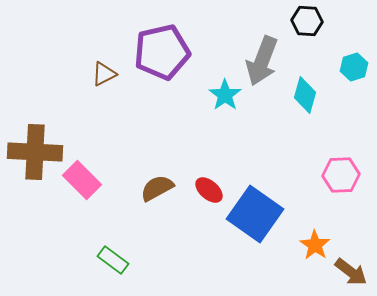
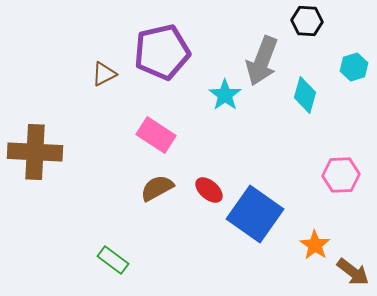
pink rectangle: moved 74 px right, 45 px up; rotated 12 degrees counterclockwise
brown arrow: moved 2 px right
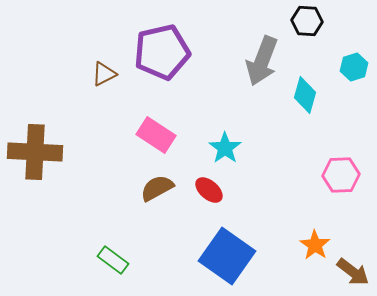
cyan star: moved 53 px down
blue square: moved 28 px left, 42 px down
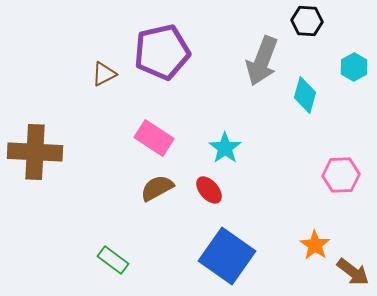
cyan hexagon: rotated 12 degrees counterclockwise
pink rectangle: moved 2 px left, 3 px down
red ellipse: rotated 8 degrees clockwise
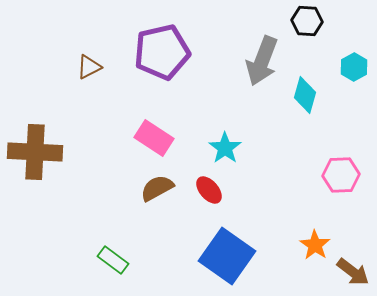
brown triangle: moved 15 px left, 7 px up
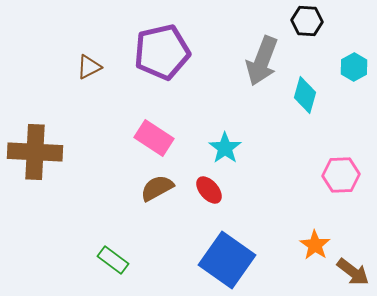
blue square: moved 4 px down
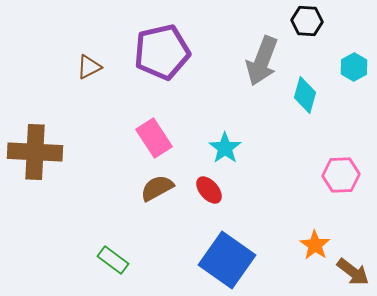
pink rectangle: rotated 24 degrees clockwise
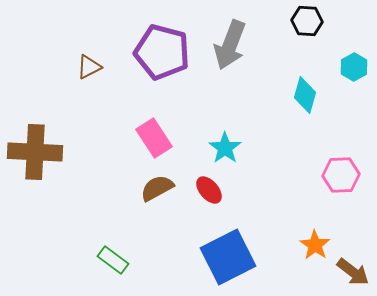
purple pentagon: rotated 28 degrees clockwise
gray arrow: moved 32 px left, 16 px up
blue square: moved 1 px right, 3 px up; rotated 28 degrees clockwise
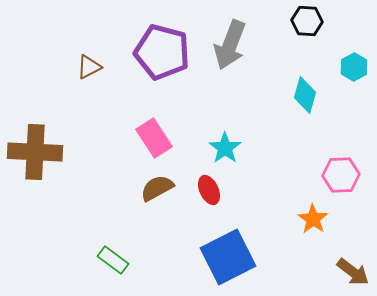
red ellipse: rotated 16 degrees clockwise
orange star: moved 2 px left, 26 px up
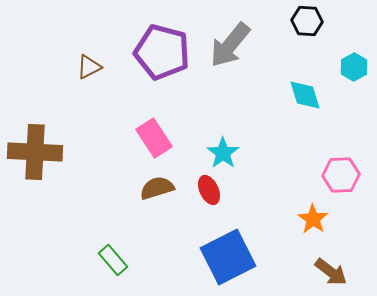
gray arrow: rotated 18 degrees clockwise
cyan diamond: rotated 33 degrees counterclockwise
cyan star: moved 2 px left, 5 px down
brown semicircle: rotated 12 degrees clockwise
green rectangle: rotated 12 degrees clockwise
brown arrow: moved 22 px left
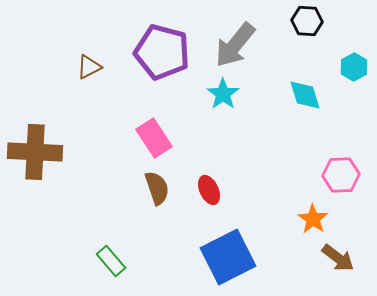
gray arrow: moved 5 px right
cyan star: moved 59 px up
brown semicircle: rotated 88 degrees clockwise
green rectangle: moved 2 px left, 1 px down
brown arrow: moved 7 px right, 14 px up
